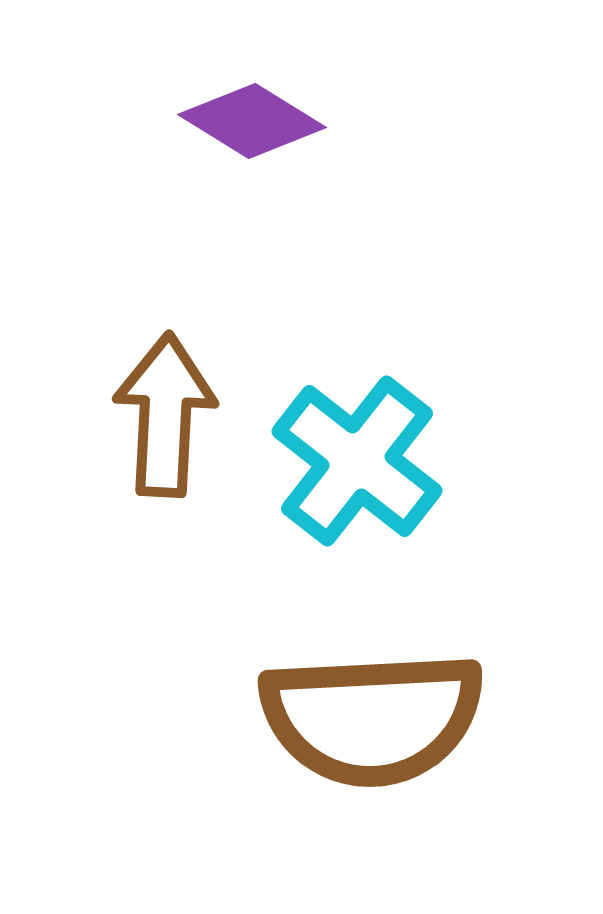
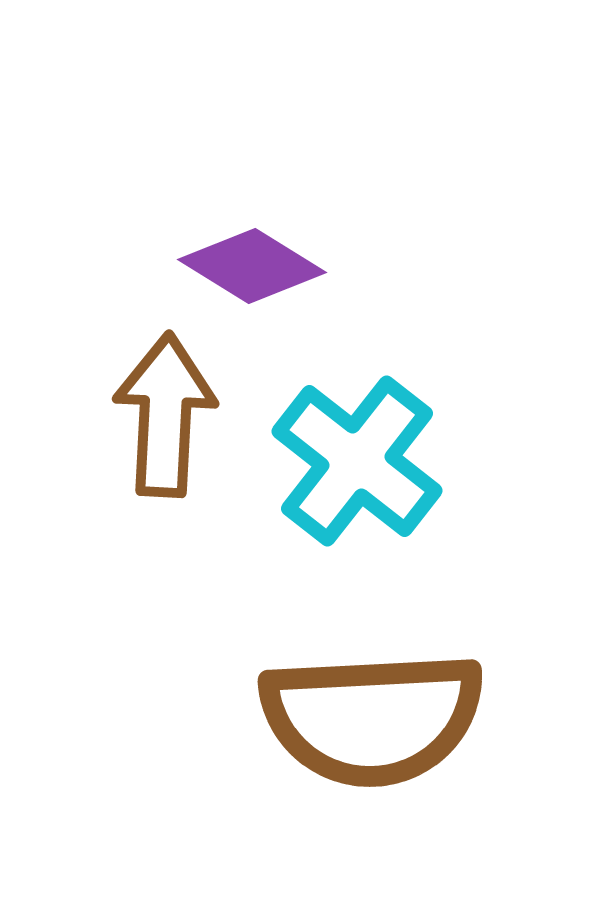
purple diamond: moved 145 px down
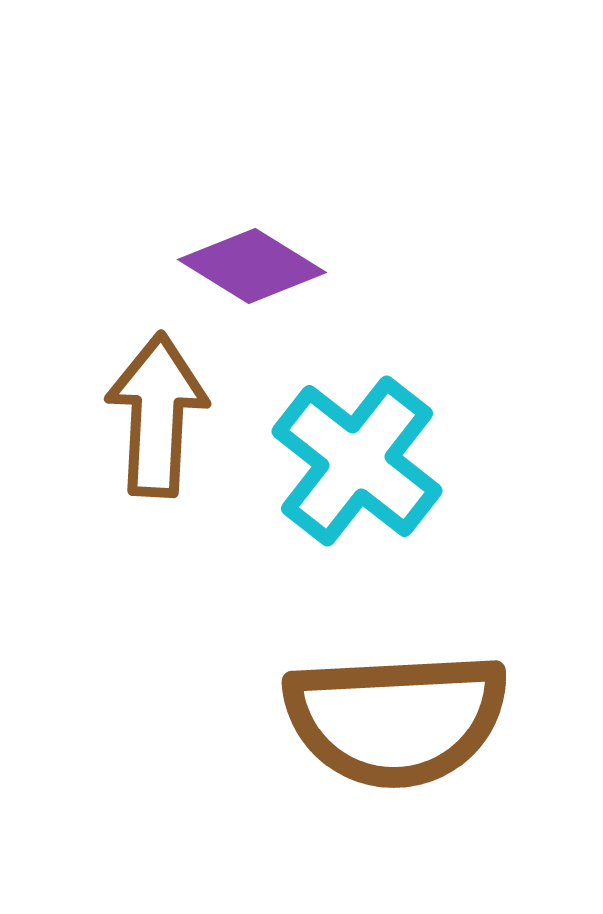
brown arrow: moved 8 px left
brown semicircle: moved 24 px right, 1 px down
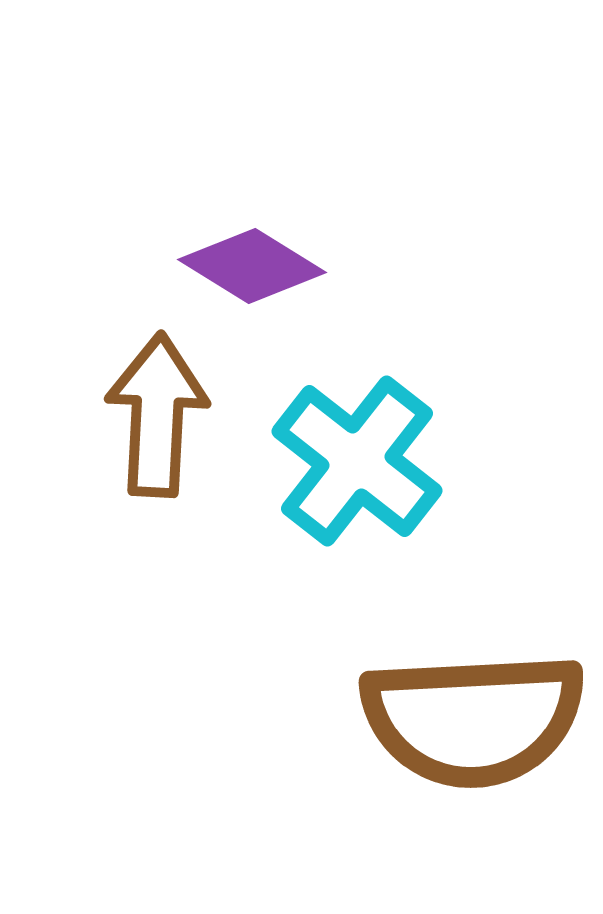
brown semicircle: moved 77 px right
